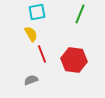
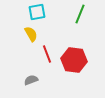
red line: moved 5 px right
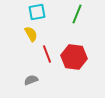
green line: moved 3 px left
red hexagon: moved 3 px up
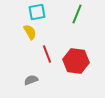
yellow semicircle: moved 1 px left, 2 px up
red hexagon: moved 2 px right, 4 px down
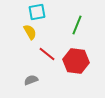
green line: moved 11 px down
red line: rotated 30 degrees counterclockwise
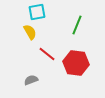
red hexagon: moved 2 px down
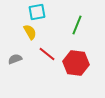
gray semicircle: moved 16 px left, 21 px up
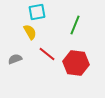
green line: moved 2 px left
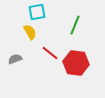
red line: moved 3 px right, 1 px up
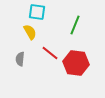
cyan square: rotated 18 degrees clockwise
gray semicircle: moved 5 px right; rotated 64 degrees counterclockwise
